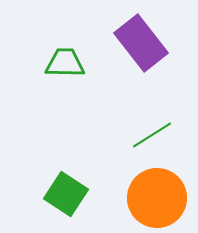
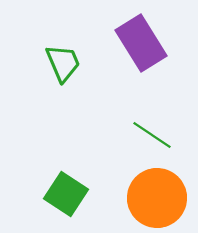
purple rectangle: rotated 6 degrees clockwise
green trapezoid: moved 2 px left; rotated 66 degrees clockwise
green line: rotated 66 degrees clockwise
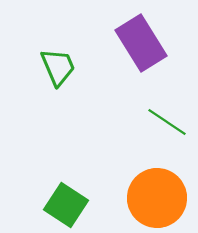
green trapezoid: moved 5 px left, 4 px down
green line: moved 15 px right, 13 px up
green square: moved 11 px down
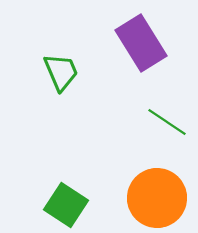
green trapezoid: moved 3 px right, 5 px down
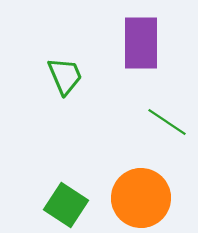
purple rectangle: rotated 32 degrees clockwise
green trapezoid: moved 4 px right, 4 px down
orange circle: moved 16 px left
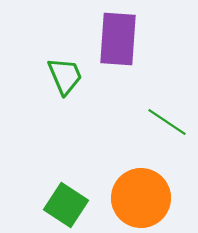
purple rectangle: moved 23 px left, 4 px up; rotated 4 degrees clockwise
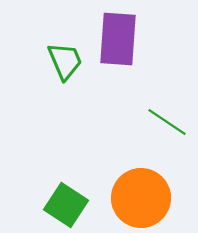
green trapezoid: moved 15 px up
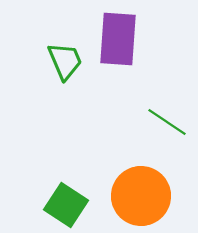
orange circle: moved 2 px up
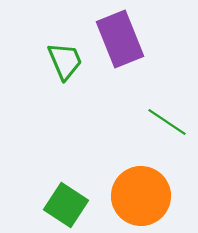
purple rectangle: moved 2 px right; rotated 26 degrees counterclockwise
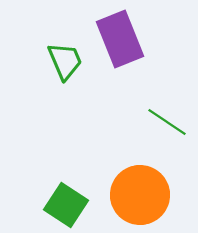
orange circle: moved 1 px left, 1 px up
